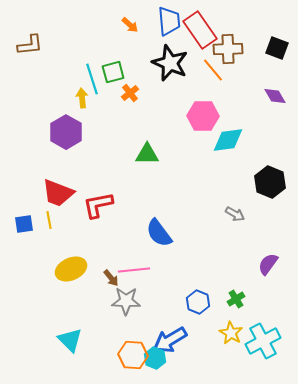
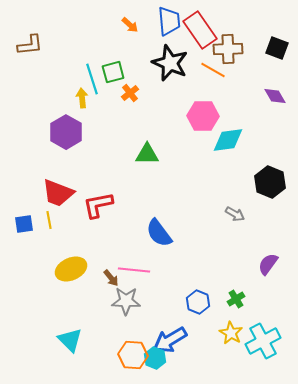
orange line: rotated 20 degrees counterclockwise
pink line: rotated 12 degrees clockwise
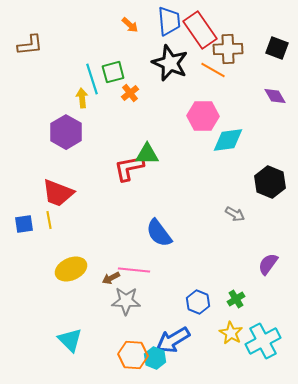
red L-shape: moved 31 px right, 37 px up
brown arrow: rotated 102 degrees clockwise
blue arrow: moved 3 px right
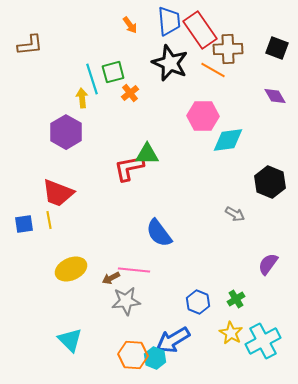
orange arrow: rotated 12 degrees clockwise
gray star: rotated 8 degrees counterclockwise
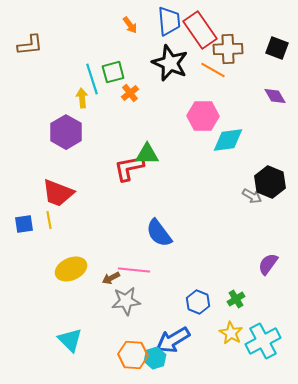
gray arrow: moved 17 px right, 18 px up
cyan hexagon: rotated 20 degrees clockwise
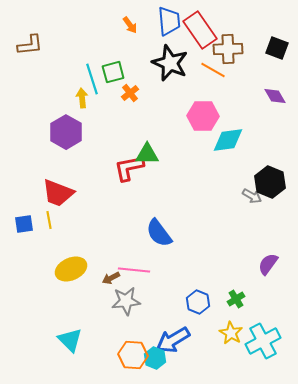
cyan hexagon: rotated 20 degrees counterclockwise
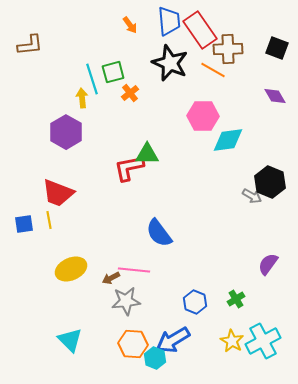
blue hexagon: moved 3 px left
yellow star: moved 1 px right, 8 px down
orange hexagon: moved 11 px up
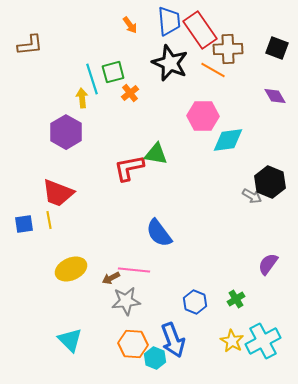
green triangle: moved 9 px right; rotated 10 degrees clockwise
blue arrow: rotated 80 degrees counterclockwise
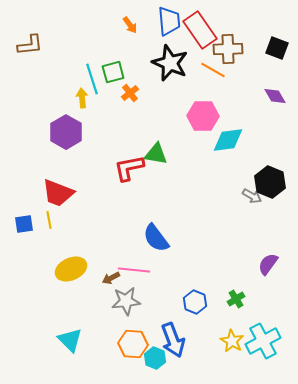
blue semicircle: moved 3 px left, 5 px down
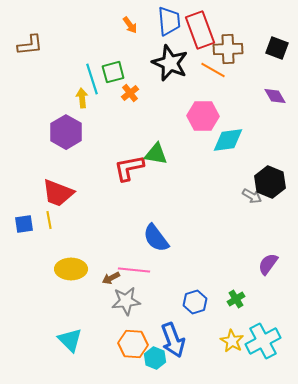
red rectangle: rotated 15 degrees clockwise
yellow ellipse: rotated 24 degrees clockwise
blue hexagon: rotated 20 degrees clockwise
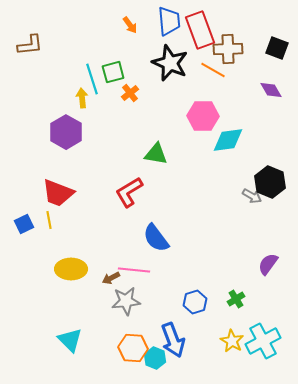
purple diamond: moved 4 px left, 6 px up
red L-shape: moved 24 px down; rotated 20 degrees counterclockwise
blue square: rotated 18 degrees counterclockwise
orange hexagon: moved 4 px down
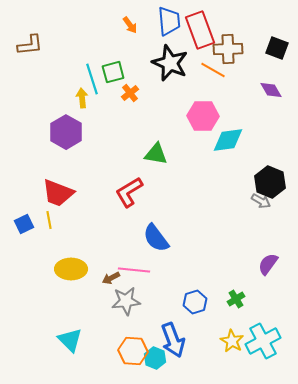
gray arrow: moved 9 px right, 5 px down
orange hexagon: moved 3 px down
